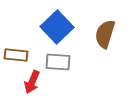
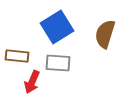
blue square: rotated 12 degrees clockwise
brown rectangle: moved 1 px right, 1 px down
gray rectangle: moved 1 px down
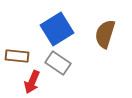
blue square: moved 2 px down
gray rectangle: rotated 30 degrees clockwise
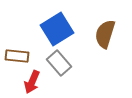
gray rectangle: moved 1 px right; rotated 15 degrees clockwise
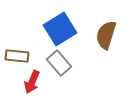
blue square: moved 3 px right
brown semicircle: moved 1 px right, 1 px down
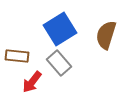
red arrow: rotated 15 degrees clockwise
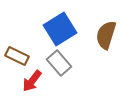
brown rectangle: rotated 20 degrees clockwise
red arrow: moved 1 px up
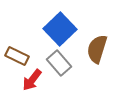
blue square: rotated 12 degrees counterclockwise
brown semicircle: moved 9 px left, 14 px down
red arrow: moved 1 px up
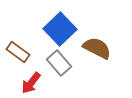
brown semicircle: moved 1 px up; rotated 100 degrees clockwise
brown rectangle: moved 1 px right, 4 px up; rotated 10 degrees clockwise
red arrow: moved 1 px left, 3 px down
